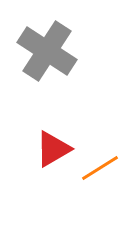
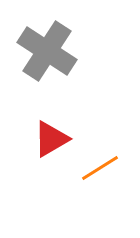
red triangle: moved 2 px left, 10 px up
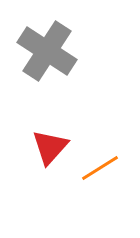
red triangle: moved 1 px left, 8 px down; rotated 18 degrees counterclockwise
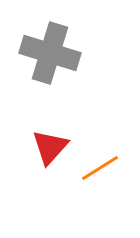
gray cross: moved 3 px right, 2 px down; rotated 16 degrees counterclockwise
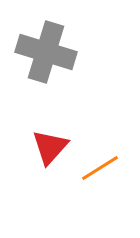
gray cross: moved 4 px left, 1 px up
